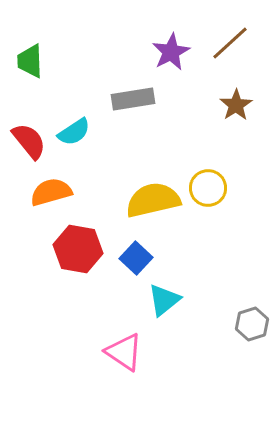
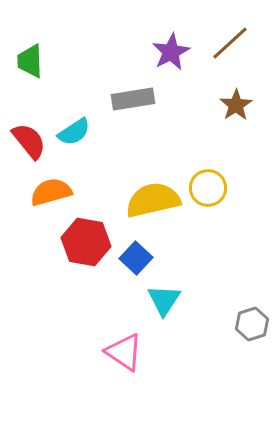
red hexagon: moved 8 px right, 7 px up
cyan triangle: rotated 18 degrees counterclockwise
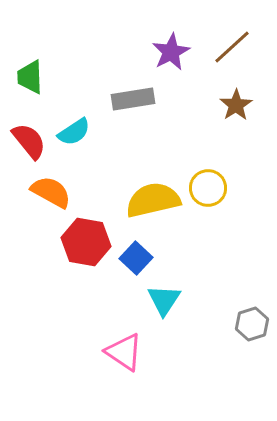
brown line: moved 2 px right, 4 px down
green trapezoid: moved 16 px down
orange semicircle: rotated 45 degrees clockwise
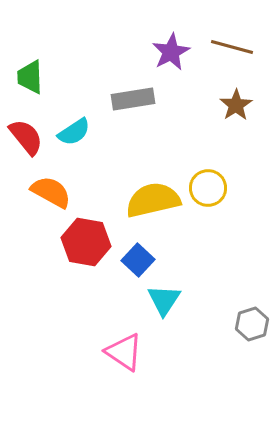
brown line: rotated 57 degrees clockwise
red semicircle: moved 3 px left, 4 px up
blue square: moved 2 px right, 2 px down
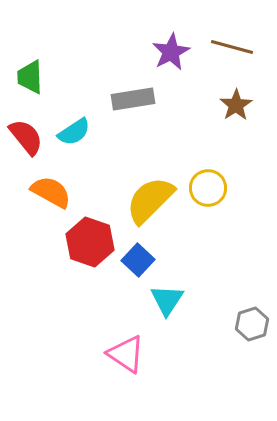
yellow semicircle: moved 3 px left; rotated 32 degrees counterclockwise
red hexagon: moved 4 px right; rotated 9 degrees clockwise
cyan triangle: moved 3 px right
pink triangle: moved 2 px right, 2 px down
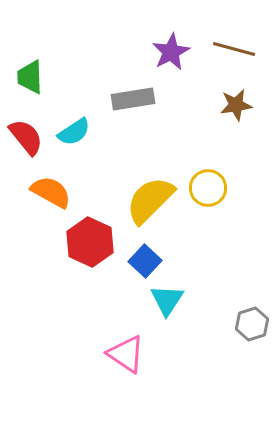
brown line: moved 2 px right, 2 px down
brown star: rotated 24 degrees clockwise
red hexagon: rotated 6 degrees clockwise
blue square: moved 7 px right, 1 px down
